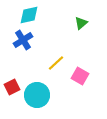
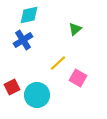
green triangle: moved 6 px left, 6 px down
yellow line: moved 2 px right
pink square: moved 2 px left, 2 px down
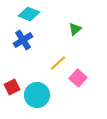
cyan diamond: moved 1 px up; rotated 35 degrees clockwise
pink square: rotated 12 degrees clockwise
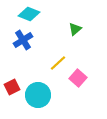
cyan circle: moved 1 px right
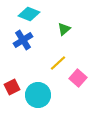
green triangle: moved 11 px left
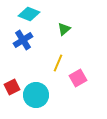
yellow line: rotated 24 degrees counterclockwise
pink square: rotated 18 degrees clockwise
cyan circle: moved 2 px left
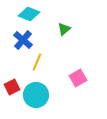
blue cross: rotated 18 degrees counterclockwise
yellow line: moved 21 px left, 1 px up
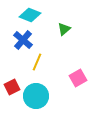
cyan diamond: moved 1 px right, 1 px down
cyan circle: moved 1 px down
